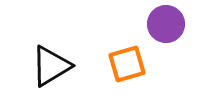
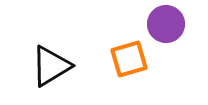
orange square: moved 2 px right, 5 px up
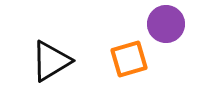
black triangle: moved 5 px up
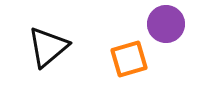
black triangle: moved 3 px left, 14 px up; rotated 9 degrees counterclockwise
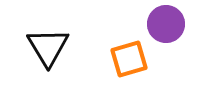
black triangle: rotated 21 degrees counterclockwise
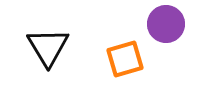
orange square: moved 4 px left
